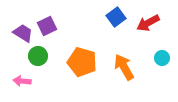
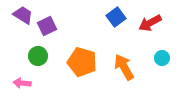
red arrow: moved 2 px right
purple trapezoid: moved 18 px up
pink arrow: moved 2 px down
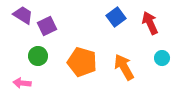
red arrow: rotated 95 degrees clockwise
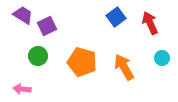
pink arrow: moved 6 px down
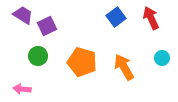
red arrow: moved 1 px right, 5 px up
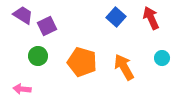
blue square: rotated 12 degrees counterclockwise
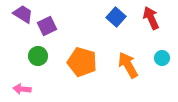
purple trapezoid: moved 1 px up
orange arrow: moved 4 px right, 2 px up
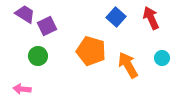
purple trapezoid: moved 2 px right
orange pentagon: moved 9 px right, 11 px up
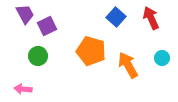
purple trapezoid: rotated 30 degrees clockwise
pink arrow: moved 1 px right
